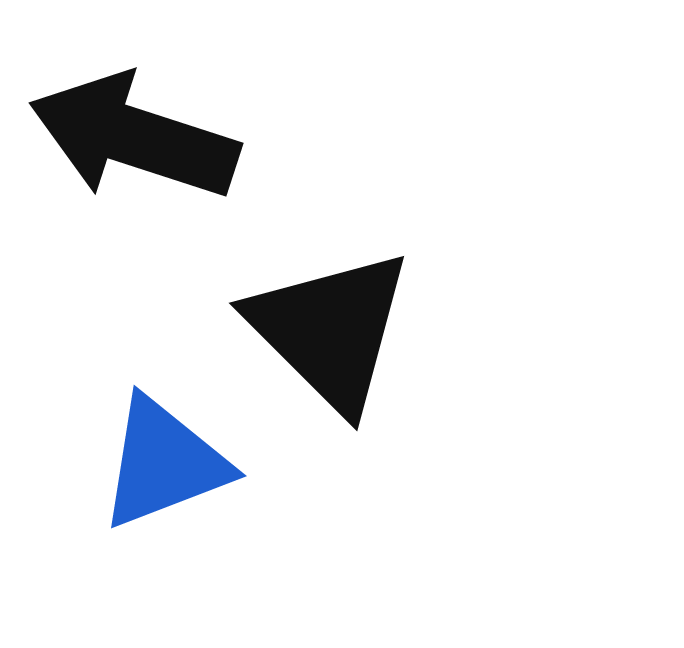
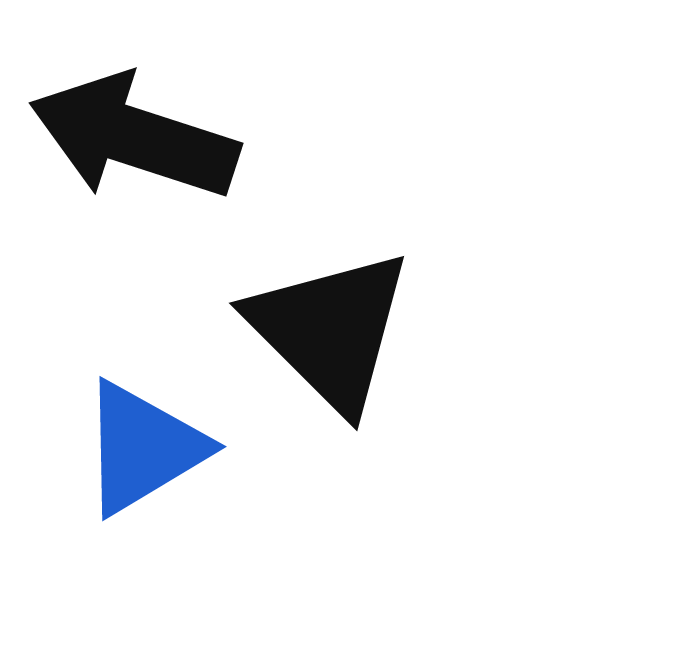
blue triangle: moved 21 px left, 15 px up; rotated 10 degrees counterclockwise
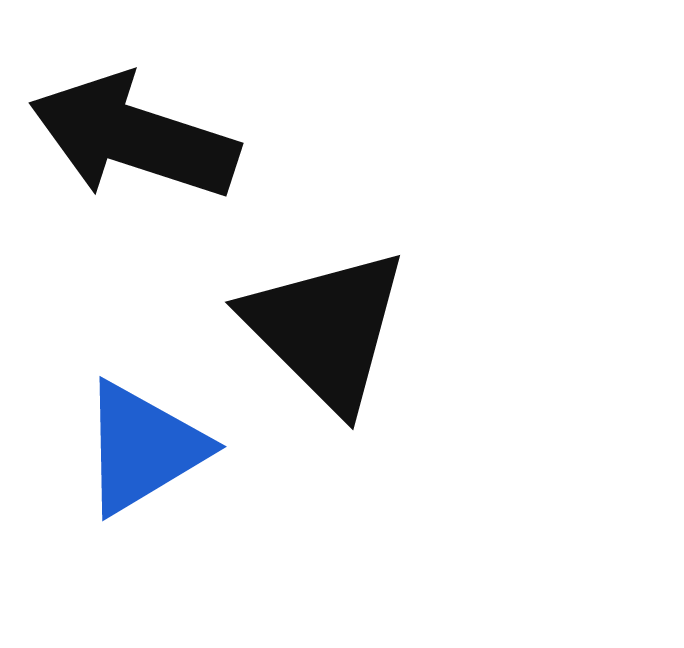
black triangle: moved 4 px left, 1 px up
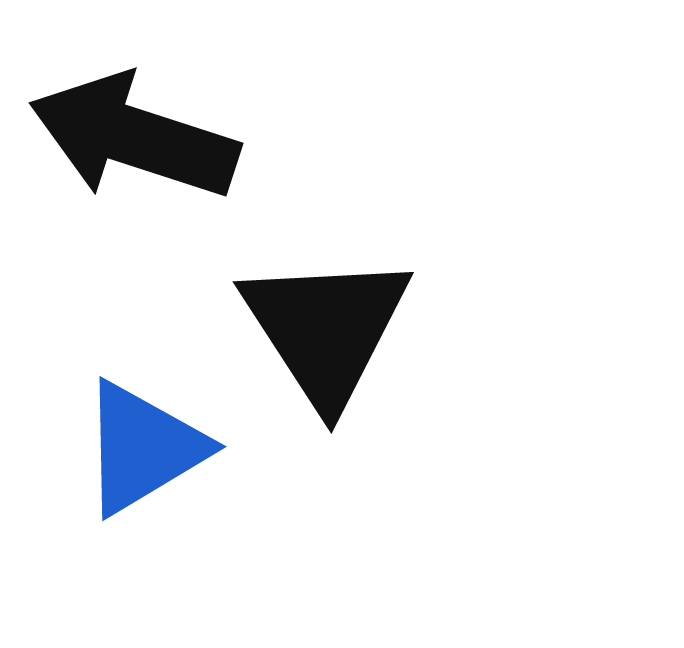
black triangle: rotated 12 degrees clockwise
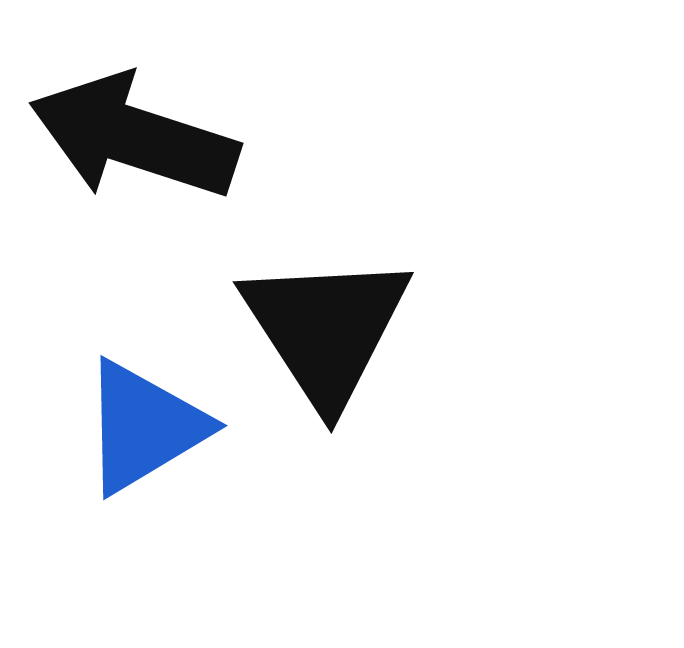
blue triangle: moved 1 px right, 21 px up
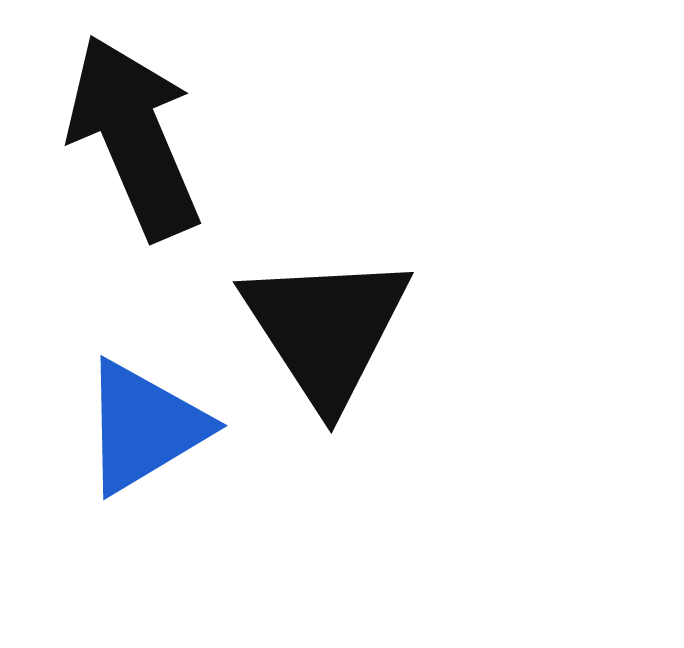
black arrow: rotated 49 degrees clockwise
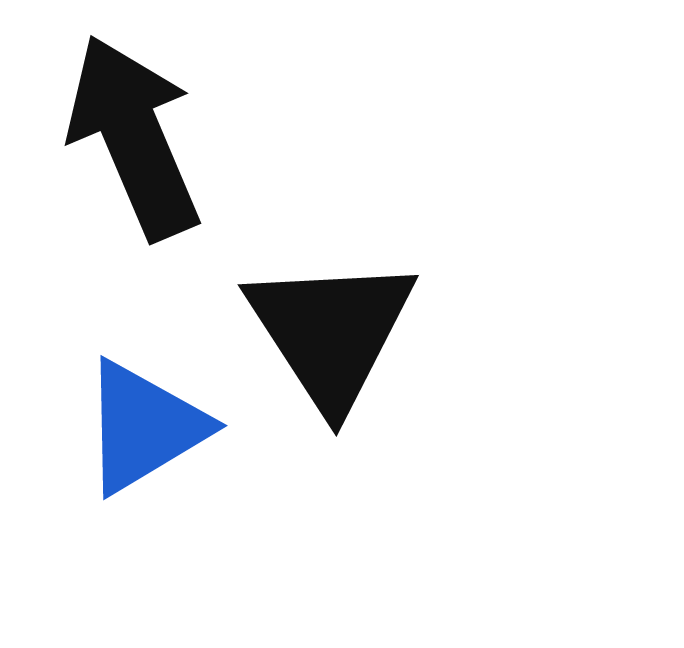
black triangle: moved 5 px right, 3 px down
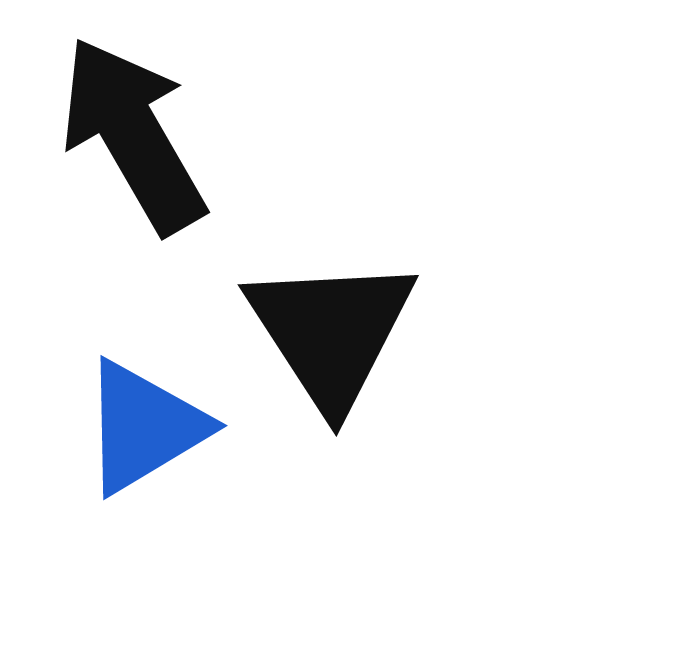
black arrow: moved 1 px left, 2 px up; rotated 7 degrees counterclockwise
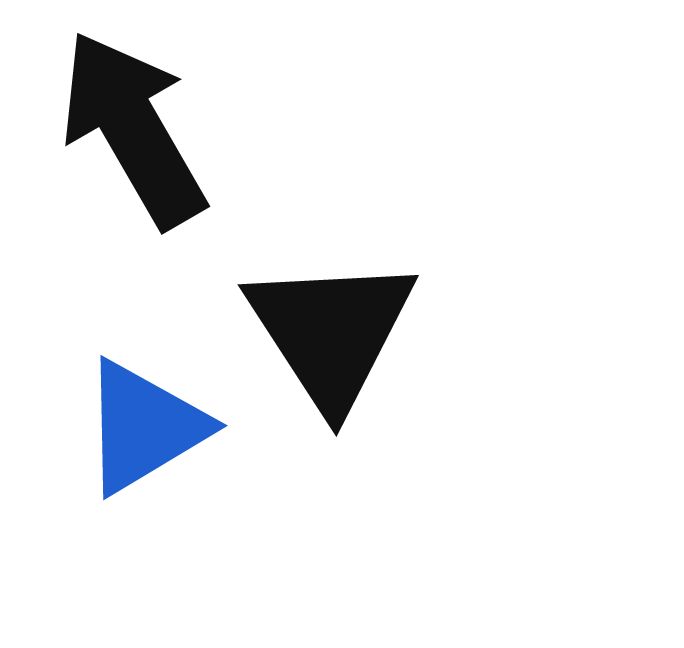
black arrow: moved 6 px up
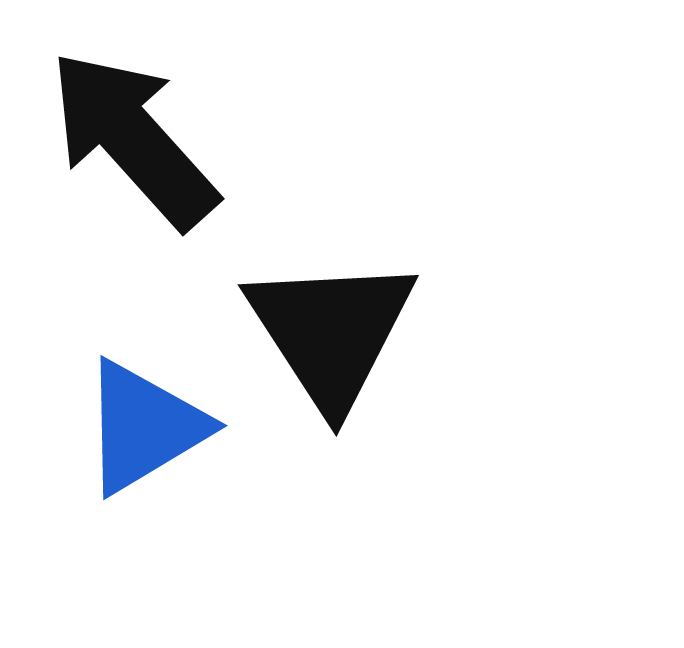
black arrow: moved 10 px down; rotated 12 degrees counterclockwise
